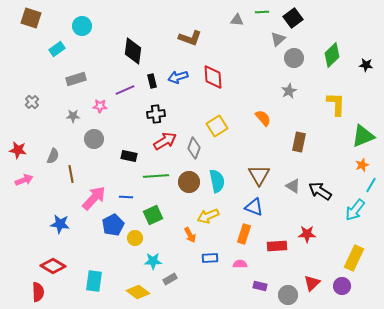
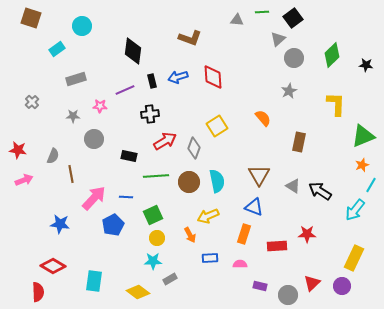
black cross at (156, 114): moved 6 px left
yellow circle at (135, 238): moved 22 px right
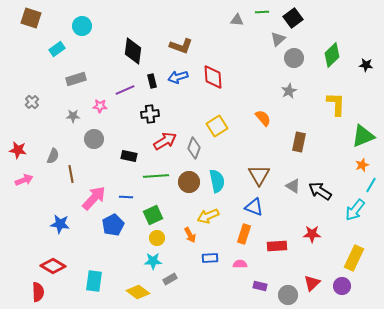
brown L-shape at (190, 38): moved 9 px left, 8 px down
red star at (307, 234): moved 5 px right
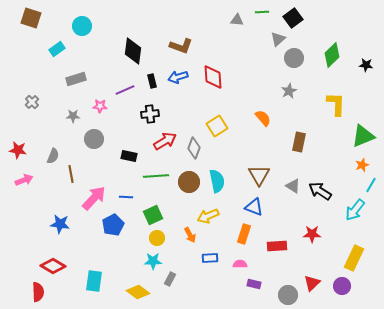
gray rectangle at (170, 279): rotated 32 degrees counterclockwise
purple rectangle at (260, 286): moved 6 px left, 2 px up
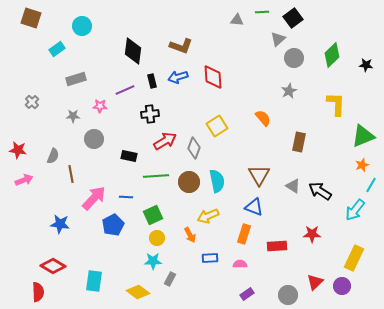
red triangle at (312, 283): moved 3 px right, 1 px up
purple rectangle at (254, 284): moved 7 px left, 10 px down; rotated 48 degrees counterclockwise
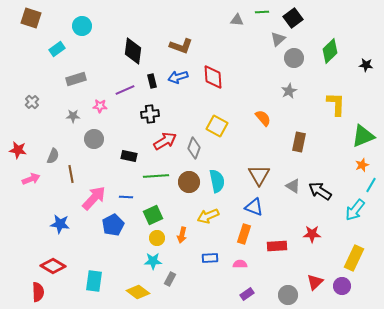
green diamond at (332, 55): moved 2 px left, 4 px up
yellow square at (217, 126): rotated 30 degrees counterclockwise
pink arrow at (24, 180): moved 7 px right, 1 px up
orange arrow at (190, 235): moved 8 px left; rotated 42 degrees clockwise
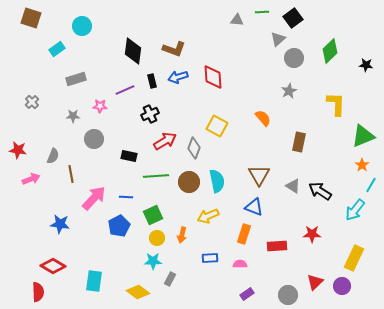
brown L-shape at (181, 46): moved 7 px left, 3 px down
black cross at (150, 114): rotated 18 degrees counterclockwise
orange star at (362, 165): rotated 16 degrees counterclockwise
blue pentagon at (113, 225): moved 6 px right, 1 px down
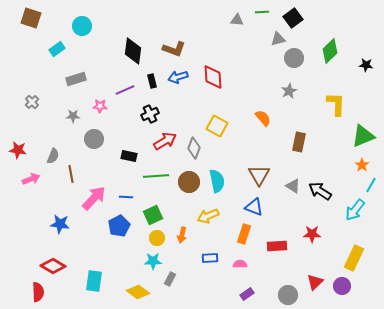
gray triangle at (278, 39): rotated 28 degrees clockwise
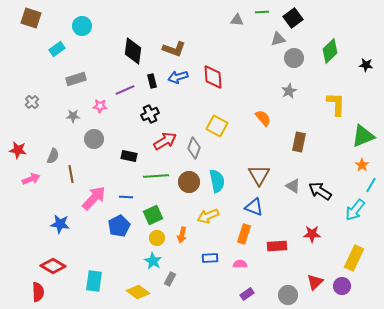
cyan star at (153, 261): rotated 30 degrees clockwise
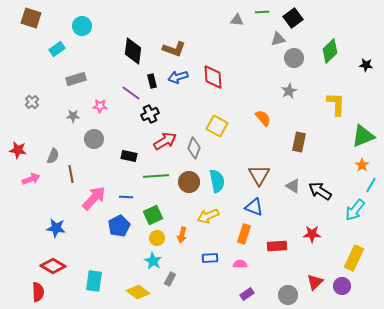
purple line at (125, 90): moved 6 px right, 3 px down; rotated 60 degrees clockwise
blue star at (60, 224): moved 4 px left, 4 px down
